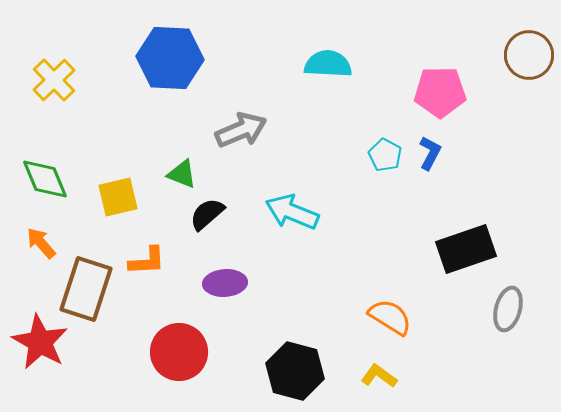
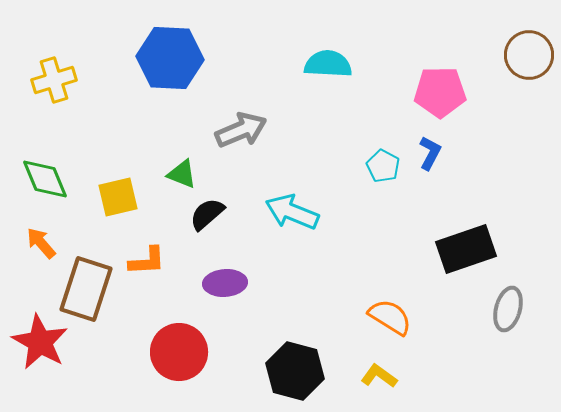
yellow cross: rotated 27 degrees clockwise
cyan pentagon: moved 2 px left, 11 px down
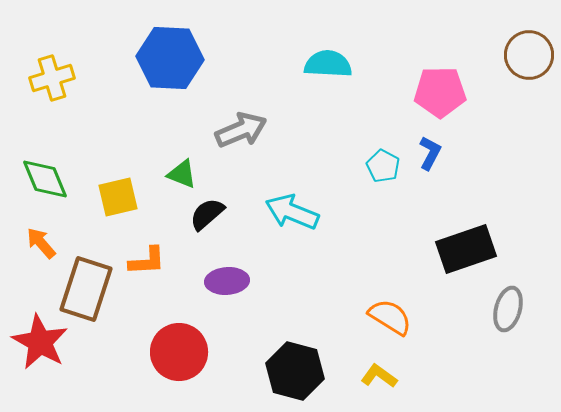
yellow cross: moved 2 px left, 2 px up
purple ellipse: moved 2 px right, 2 px up
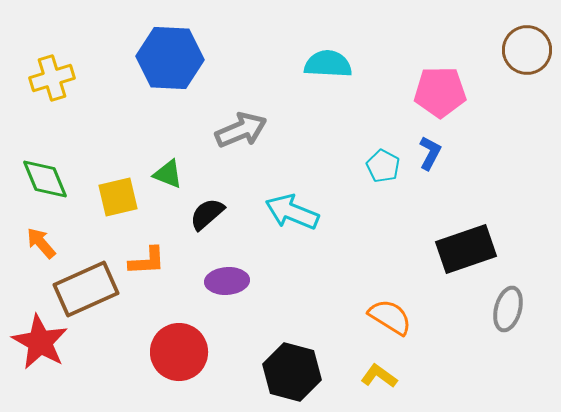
brown circle: moved 2 px left, 5 px up
green triangle: moved 14 px left
brown rectangle: rotated 48 degrees clockwise
black hexagon: moved 3 px left, 1 px down
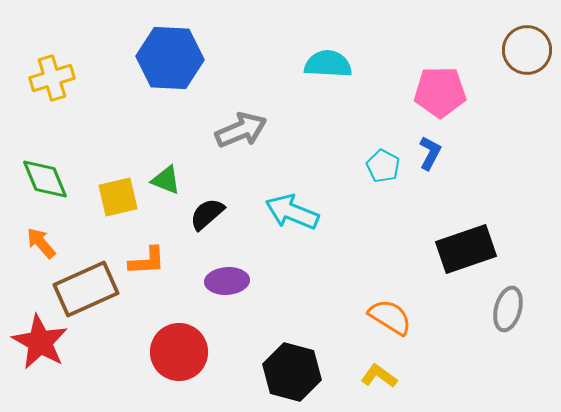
green triangle: moved 2 px left, 6 px down
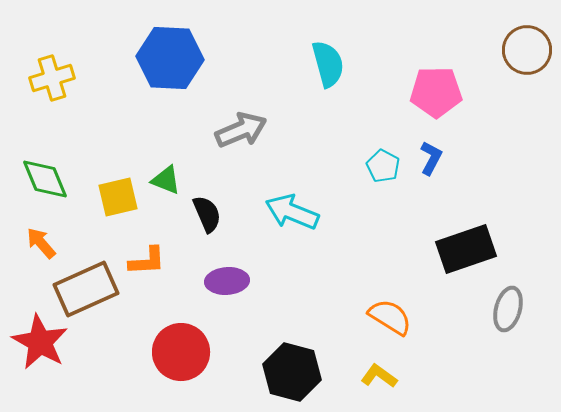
cyan semicircle: rotated 72 degrees clockwise
pink pentagon: moved 4 px left
blue L-shape: moved 1 px right, 5 px down
black semicircle: rotated 108 degrees clockwise
red circle: moved 2 px right
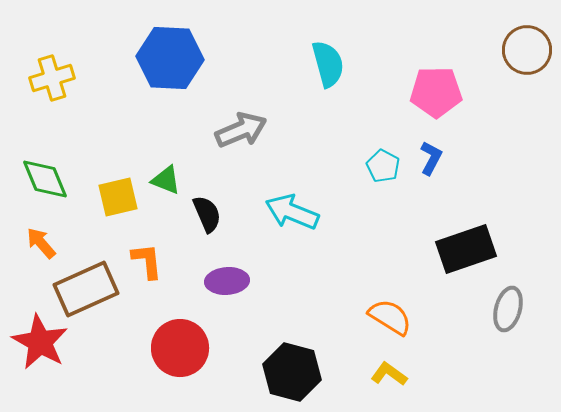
orange L-shape: rotated 93 degrees counterclockwise
red circle: moved 1 px left, 4 px up
yellow L-shape: moved 10 px right, 2 px up
